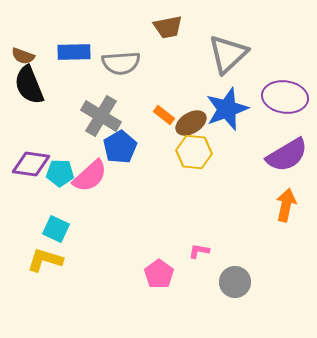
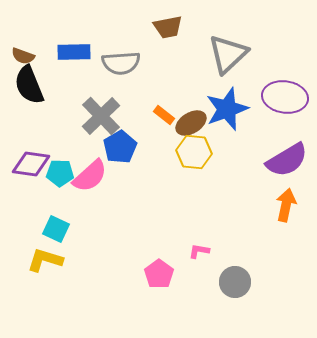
gray cross: rotated 15 degrees clockwise
purple semicircle: moved 5 px down
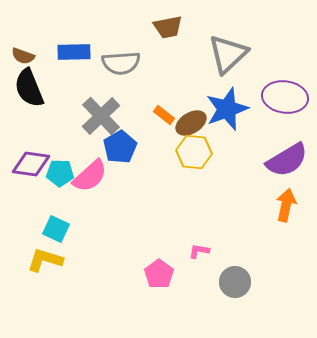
black semicircle: moved 3 px down
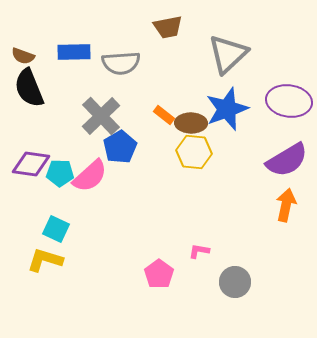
purple ellipse: moved 4 px right, 4 px down
brown ellipse: rotated 32 degrees clockwise
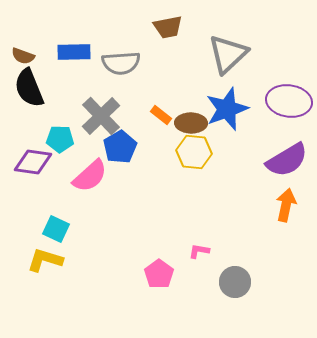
orange rectangle: moved 3 px left
purple diamond: moved 2 px right, 2 px up
cyan pentagon: moved 34 px up
